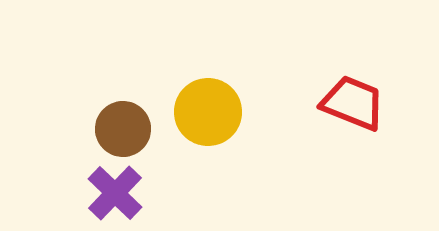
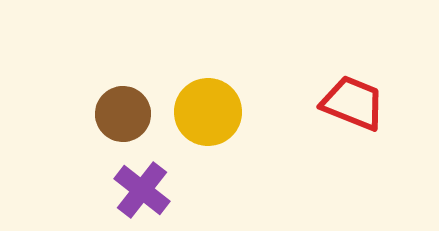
brown circle: moved 15 px up
purple cross: moved 27 px right, 3 px up; rotated 6 degrees counterclockwise
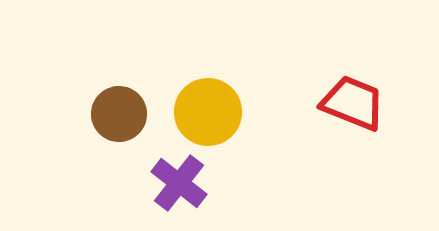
brown circle: moved 4 px left
purple cross: moved 37 px right, 7 px up
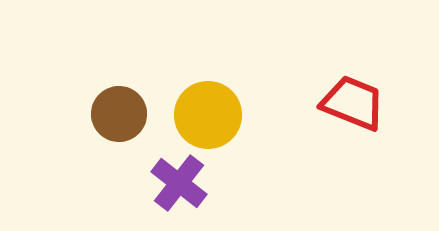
yellow circle: moved 3 px down
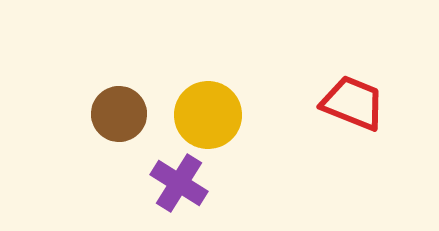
purple cross: rotated 6 degrees counterclockwise
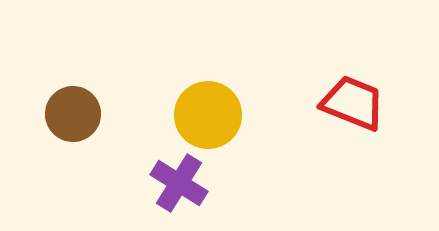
brown circle: moved 46 px left
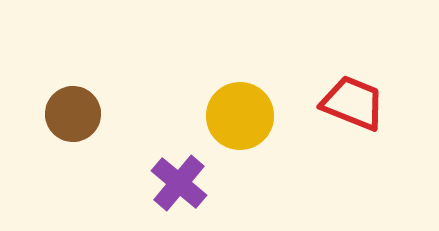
yellow circle: moved 32 px right, 1 px down
purple cross: rotated 8 degrees clockwise
